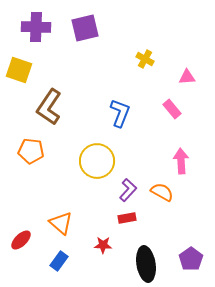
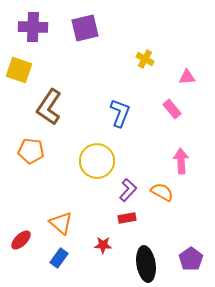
purple cross: moved 3 px left
blue rectangle: moved 3 px up
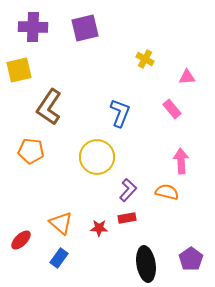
yellow square: rotated 32 degrees counterclockwise
yellow circle: moved 4 px up
orange semicircle: moved 5 px right; rotated 15 degrees counterclockwise
red star: moved 4 px left, 17 px up
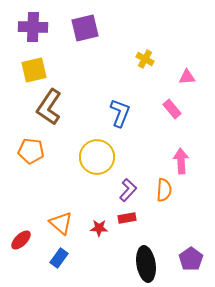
yellow square: moved 15 px right
orange semicircle: moved 3 px left, 2 px up; rotated 80 degrees clockwise
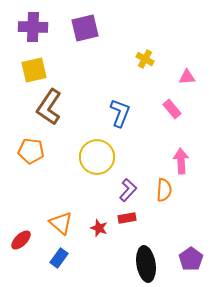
red star: rotated 18 degrees clockwise
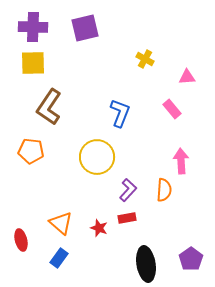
yellow square: moved 1 px left, 7 px up; rotated 12 degrees clockwise
red ellipse: rotated 60 degrees counterclockwise
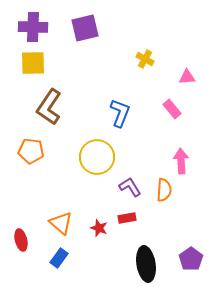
purple L-shape: moved 2 px right, 3 px up; rotated 75 degrees counterclockwise
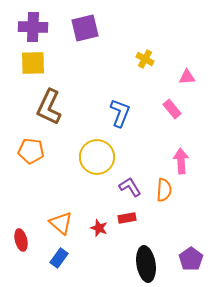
brown L-shape: rotated 9 degrees counterclockwise
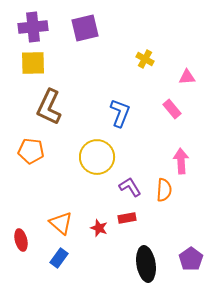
purple cross: rotated 8 degrees counterclockwise
